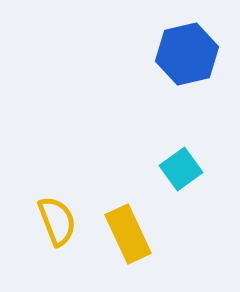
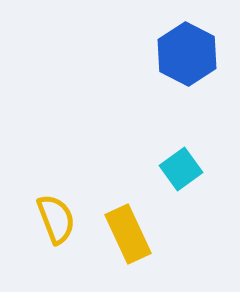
blue hexagon: rotated 20 degrees counterclockwise
yellow semicircle: moved 1 px left, 2 px up
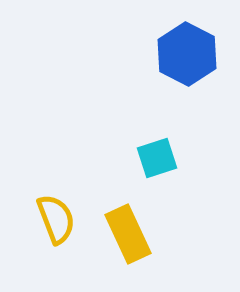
cyan square: moved 24 px left, 11 px up; rotated 18 degrees clockwise
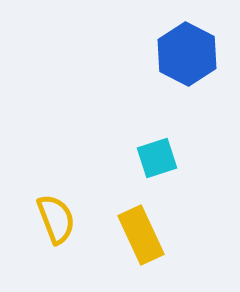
yellow rectangle: moved 13 px right, 1 px down
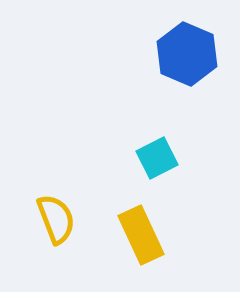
blue hexagon: rotated 4 degrees counterclockwise
cyan square: rotated 9 degrees counterclockwise
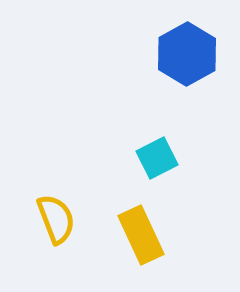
blue hexagon: rotated 8 degrees clockwise
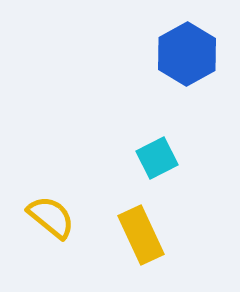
yellow semicircle: moved 5 px left, 2 px up; rotated 30 degrees counterclockwise
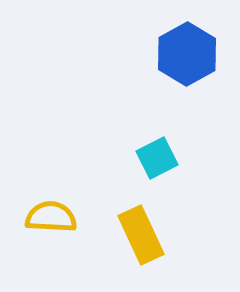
yellow semicircle: rotated 36 degrees counterclockwise
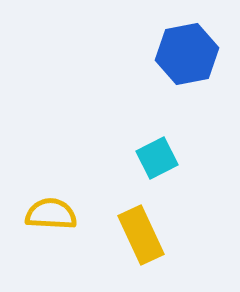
blue hexagon: rotated 18 degrees clockwise
yellow semicircle: moved 3 px up
